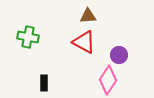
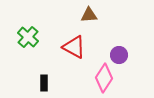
brown triangle: moved 1 px right, 1 px up
green cross: rotated 30 degrees clockwise
red triangle: moved 10 px left, 5 px down
pink diamond: moved 4 px left, 2 px up
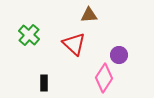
green cross: moved 1 px right, 2 px up
red triangle: moved 3 px up; rotated 15 degrees clockwise
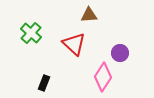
green cross: moved 2 px right, 2 px up
purple circle: moved 1 px right, 2 px up
pink diamond: moved 1 px left, 1 px up
black rectangle: rotated 21 degrees clockwise
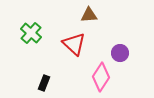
pink diamond: moved 2 px left
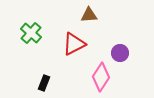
red triangle: rotated 50 degrees clockwise
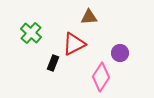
brown triangle: moved 2 px down
black rectangle: moved 9 px right, 20 px up
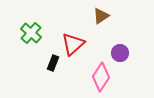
brown triangle: moved 12 px right, 1 px up; rotated 30 degrees counterclockwise
red triangle: moved 1 px left; rotated 15 degrees counterclockwise
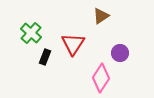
red triangle: rotated 15 degrees counterclockwise
black rectangle: moved 8 px left, 6 px up
pink diamond: moved 1 px down
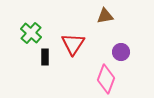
brown triangle: moved 4 px right; rotated 24 degrees clockwise
purple circle: moved 1 px right, 1 px up
black rectangle: rotated 21 degrees counterclockwise
pink diamond: moved 5 px right, 1 px down; rotated 12 degrees counterclockwise
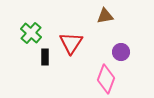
red triangle: moved 2 px left, 1 px up
